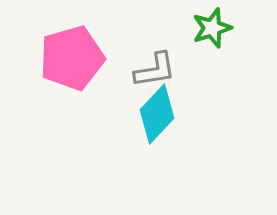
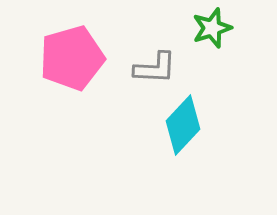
gray L-shape: moved 2 px up; rotated 12 degrees clockwise
cyan diamond: moved 26 px right, 11 px down
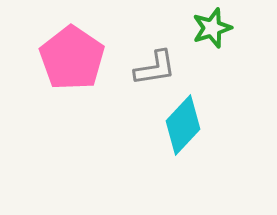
pink pentagon: rotated 22 degrees counterclockwise
gray L-shape: rotated 12 degrees counterclockwise
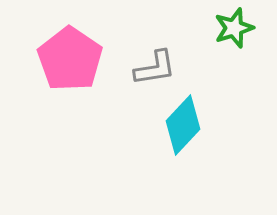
green star: moved 22 px right
pink pentagon: moved 2 px left, 1 px down
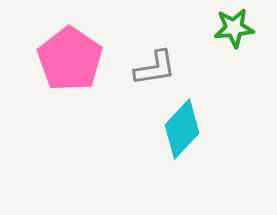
green star: rotated 12 degrees clockwise
cyan diamond: moved 1 px left, 4 px down
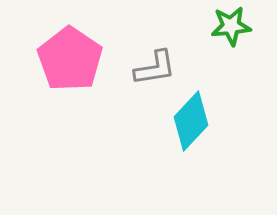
green star: moved 3 px left, 2 px up
cyan diamond: moved 9 px right, 8 px up
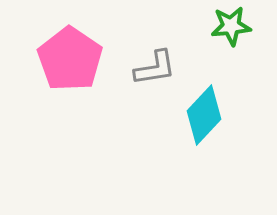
cyan diamond: moved 13 px right, 6 px up
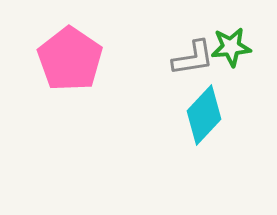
green star: moved 21 px down
gray L-shape: moved 38 px right, 10 px up
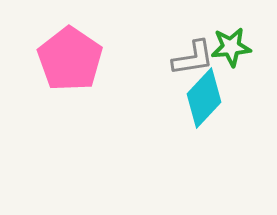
cyan diamond: moved 17 px up
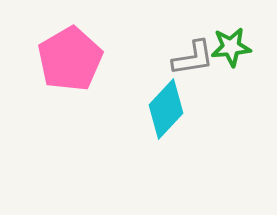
pink pentagon: rotated 8 degrees clockwise
cyan diamond: moved 38 px left, 11 px down
